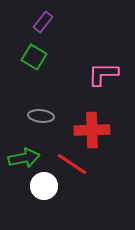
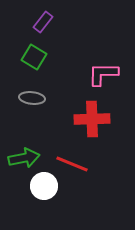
gray ellipse: moved 9 px left, 18 px up
red cross: moved 11 px up
red line: rotated 12 degrees counterclockwise
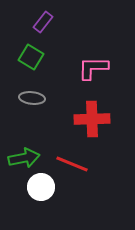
green square: moved 3 px left
pink L-shape: moved 10 px left, 6 px up
white circle: moved 3 px left, 1 px down
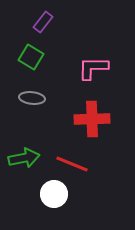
white circle: moved 13 px right, 7 px down
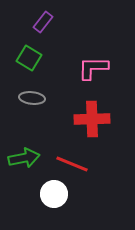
green square: moved 2 px left, 1 px down
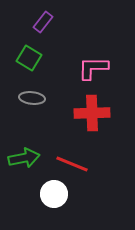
red cross: moved 6 px up
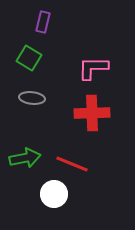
purple rectangle: rotated 25 degrees counterclockwise
green arrow: moved 1 px right
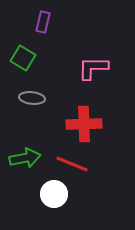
green square: moved 6 px left
red cross: moved 8 px left, 11 px down
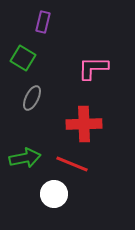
gray ellipse: rotated 70 degrees counterclockwise
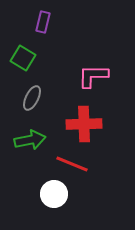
pink L-shape: moved 8 px down
green arrow: moved 5 px right, 18 px up
